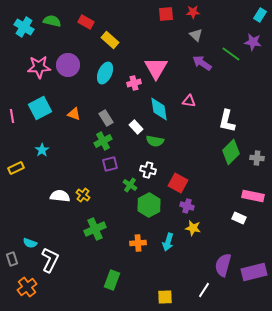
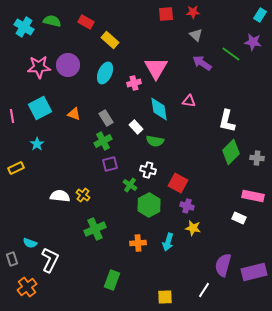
cyan star at (42, 150): moved 5 px left, 6 px up
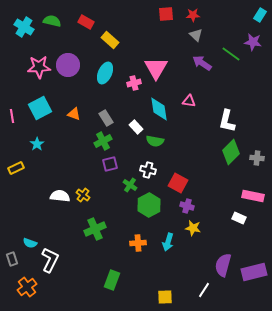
red star at (193, 12): moved 3 px down
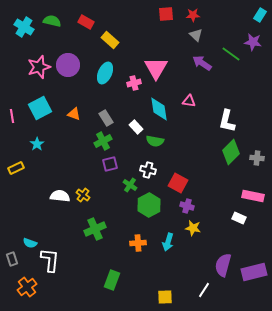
pink star at (39, 67): rotated 15 degrees counterclockwise
white L-shape at (50, 260): rotated 20 degrees counterclockwise
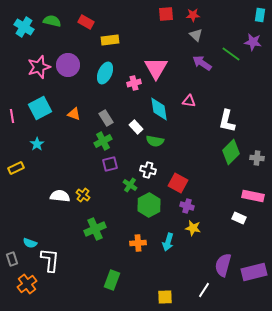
cyan rectangle at (260, 15): rotated 24 degrees counterclockwise
yellow rectangle at (110, 40): rotated 48 degrees counterclockwise
orange cross at (27, 287): moved 3 px up
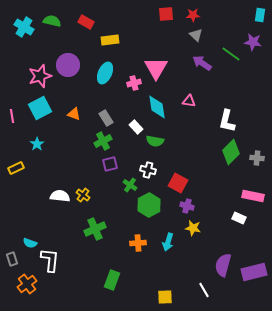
pink star at (39, 67): moved 1 px right, 9 px down
cyan diamond at (159, 109): moved 2 px left, 2 px up
white line at (204, 290): rotated 63 degrees counterclockwise
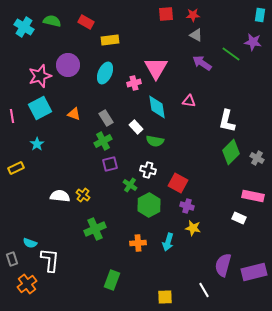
gray triangle at (196, 35): rotated 16 degrees counterclockwise
gray cross at (257, 158): rotated 24 degrees clockwise
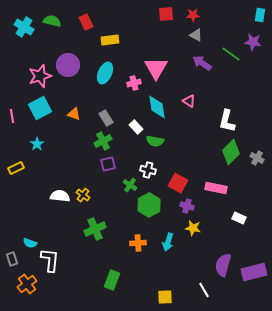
red rectangle at (86, 22): rotated 35 degrees clockwise
pink triangle at (189, 101): rotated 24 degrees clockwise
purple square at (110, 164): moved 2 px left
pink rectangle at (253, 196): moved 37 px left, 8 px up
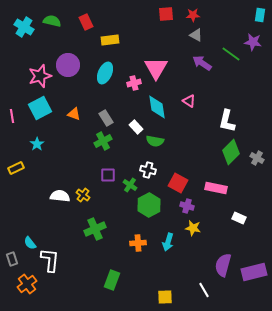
purple square at (108, 164): moved 11 px down; rotated 14 degrees clockwise
cyan semicircle at (30, 243): rotated 32 degrees clockwise
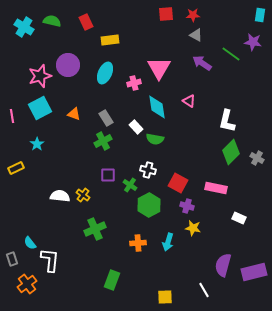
pink triangle at (156, 68): moved 3 px right
green semicircle at (155, 141): moved 2 px up
